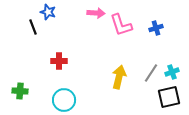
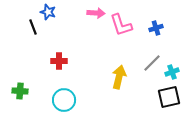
gray line: moved 1 px right, 10 px up; rotated 12 degrees clockwise
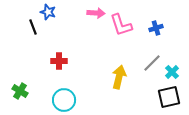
cyan cross: rotated 24 degrees counterclockwise
green cross: rotated 28 degrees clockwise
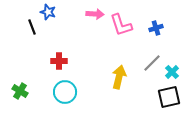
pink arrow: moved 1 px left, 1 px down
black line: moved 1 px left
cyan circle: moved 1 px right, 8 px up
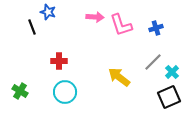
pink arrow: moved 3 px down
gray line: moved 1 px right, 1 px up
yellow arrow: rotated 65 degrees counterclockwise
black square: rotated 10 degrees counterclockwise
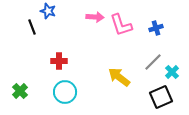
blue star: moved 1 px up
green cross: rotated 14 degrees clockwise
black square: moved 8 px left
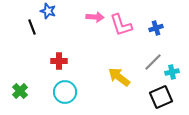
cyan cross: rotated 32 degrees clockwise
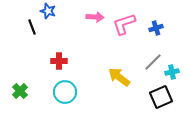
pink L-shape: moved 3 px right, 1 px up; rotated 90 degrees clockwise
